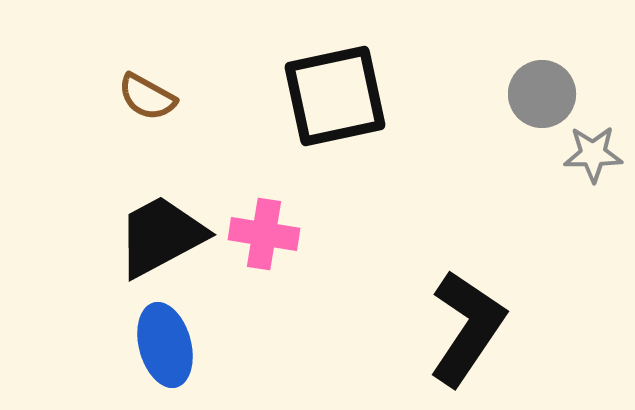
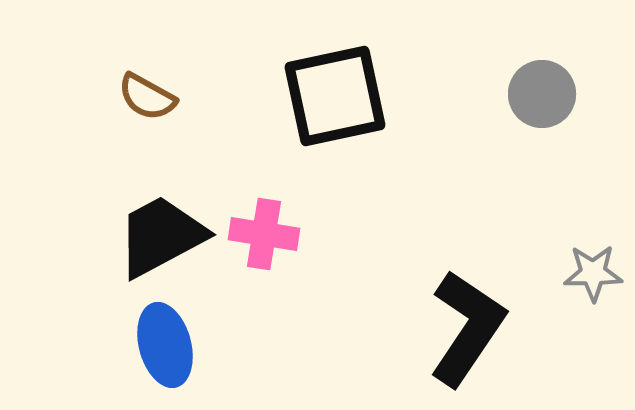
gray star: moved 119 px down
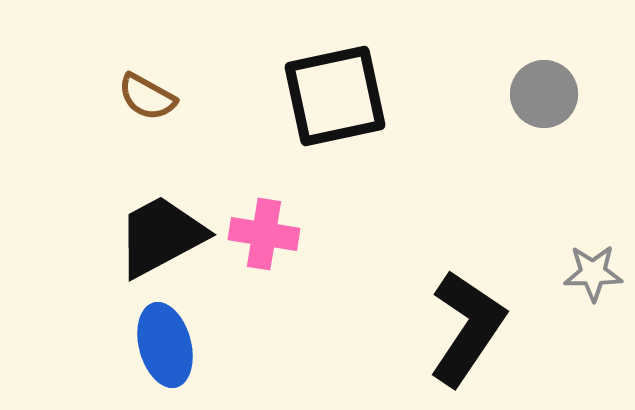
gray circle: moved 2 px right
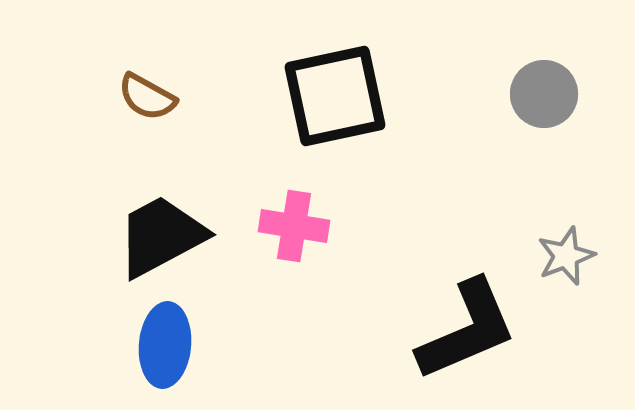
pink cross: moved 30 px right, 8 px up
gray star: moved 27 px left, 17 px up; rotated 20 degrees counterclockwise
black L-shape: moved 2 px down; rotated 33 degrees clockwise
blue ellipse: rotated 20 degrees clockwise
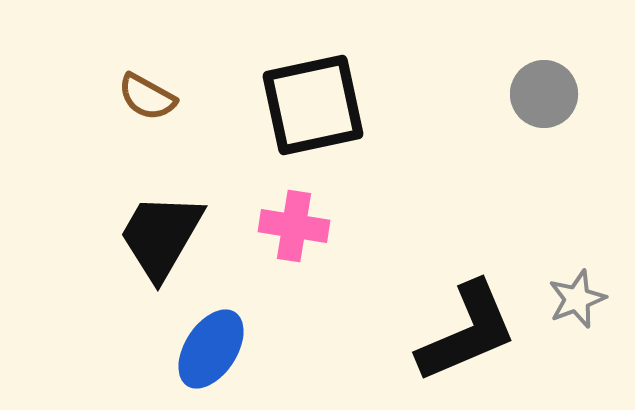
black square: moved 22 px left, 9 px down
black trapezoid: rotated 32 degrees counterclockwise
gray star: moved 11 px right, 43 px down
black L-shape: moved 2 px down
blue ellipse: moved 46 px right, 4 px down; rotated 28 degrees clockwise
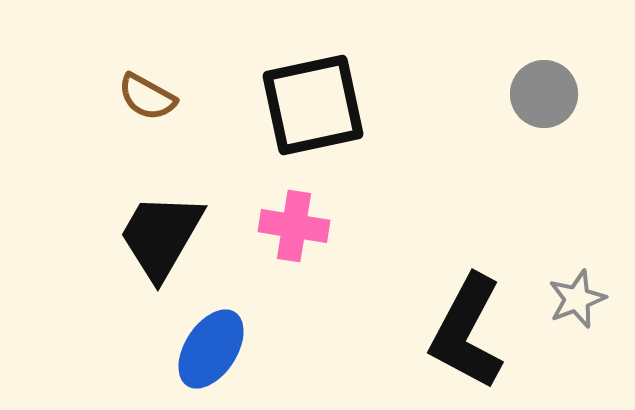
black L-shape: rotated 141 degrees clockwise
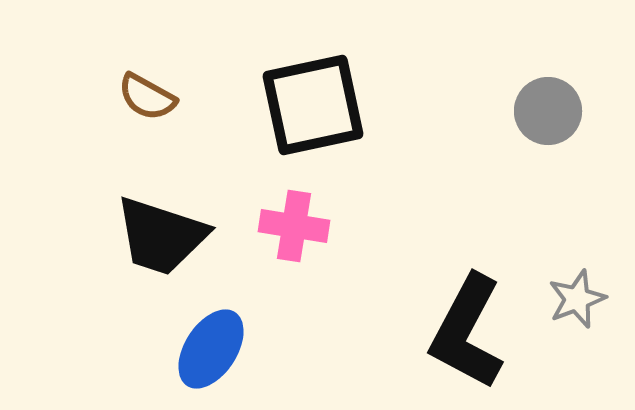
gray circle: moved 4 px right, 17 px down
black trapezoid: rotated 102 degrees counterclockwise
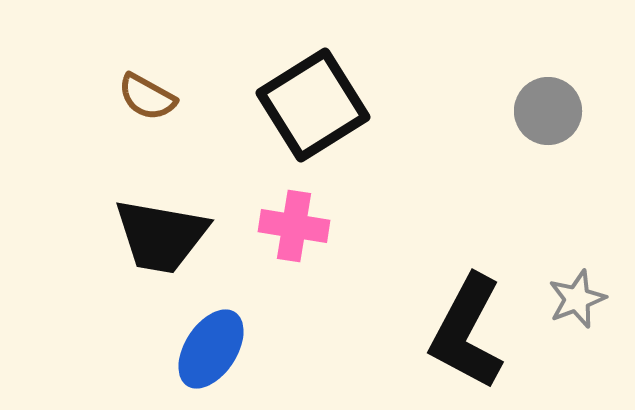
black square: rotated 20 degrees counterclockwise
black trapezoid: rotated 8 degrees counterclockwise
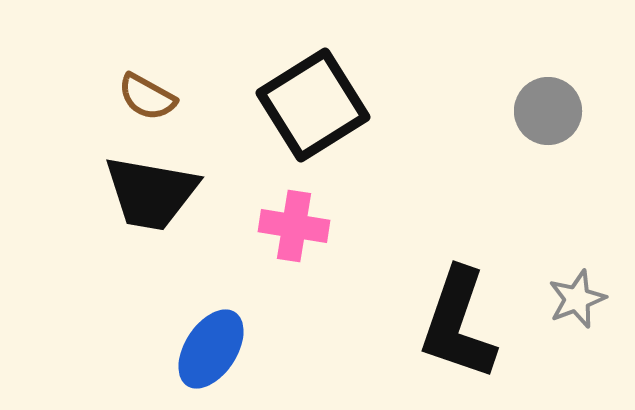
black trapezoid: moved 10 px left, 43 px up
black L-shape: moved 9 px left, 8 px up; rotated 9 degrees counterclockwise
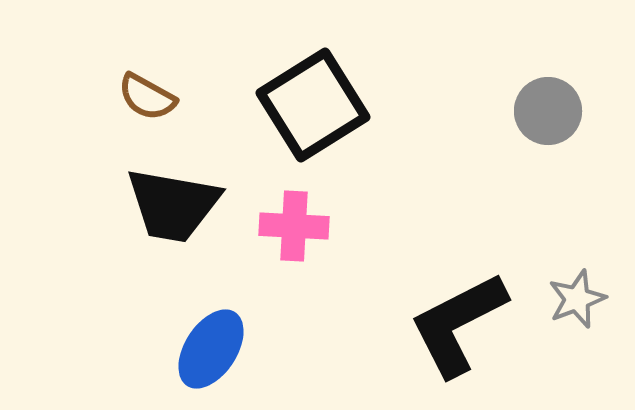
black trapezoid: moved 22 px right, 12 px down
pink cross: rotated 6 degrees counterclockwise
black L-shape: rotated 44 degrees clockwise
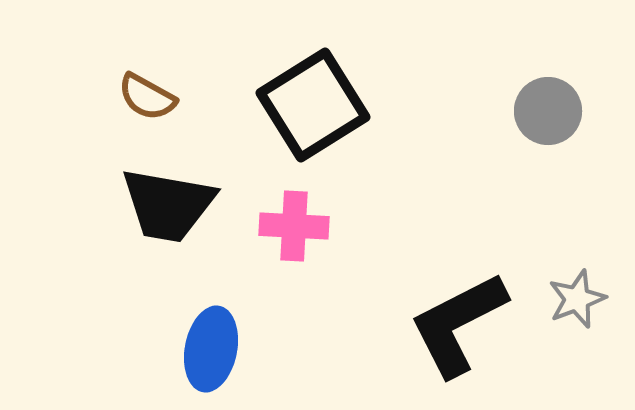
black trapezoid: moved 5 px left
blue ellipse: rotated 22 degrees counterclockwise
